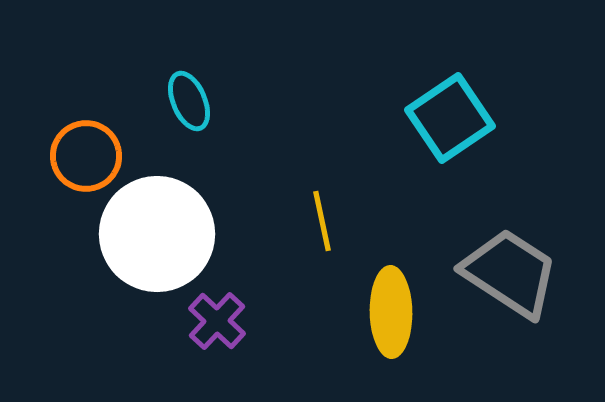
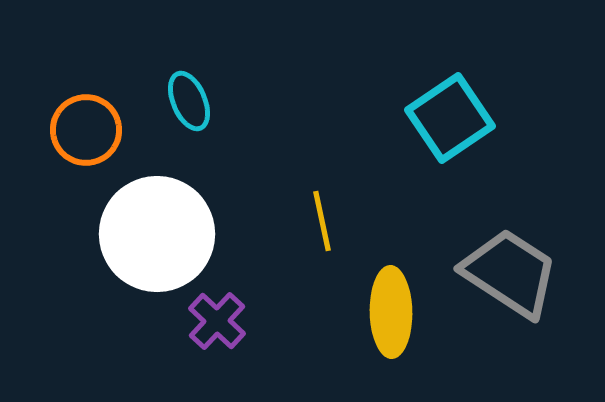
orange circle: moved 26 px up
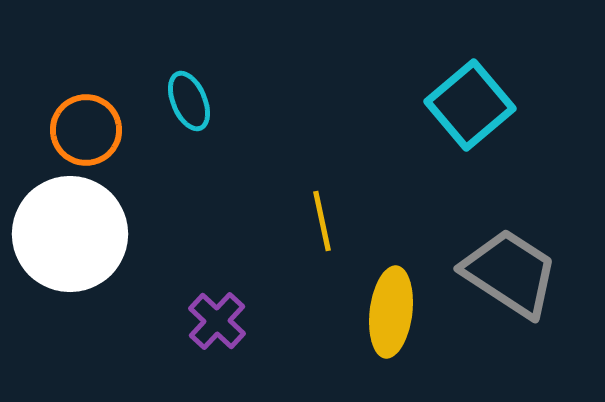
cyan square: moved 20 px right, 13 px up; rotated 6 degrees counterclockwise
white circle: moved 87 px left
yellow ellipse: rotated 8 degrees clockwise
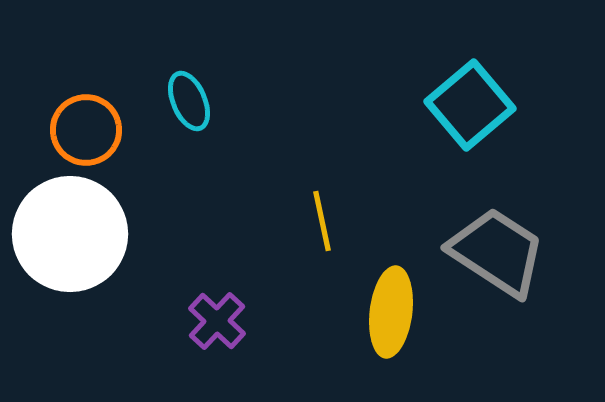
gray trapezoid: moved 13 px left, 21 px up
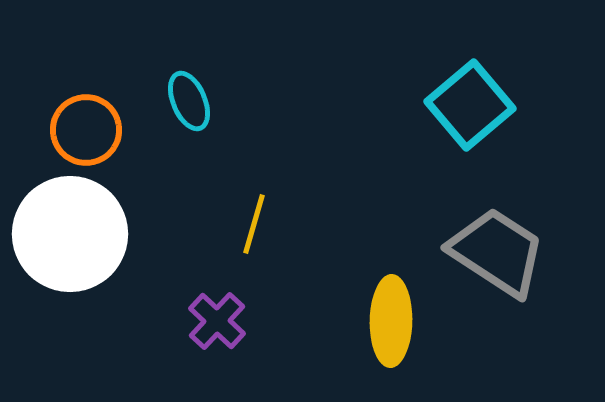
yellow line: moved 68 px left, 3 px down; rotated 28 degrees clockwise
yellow ellipse: moved 9 px down; rotated 6 degrees counterclockwise
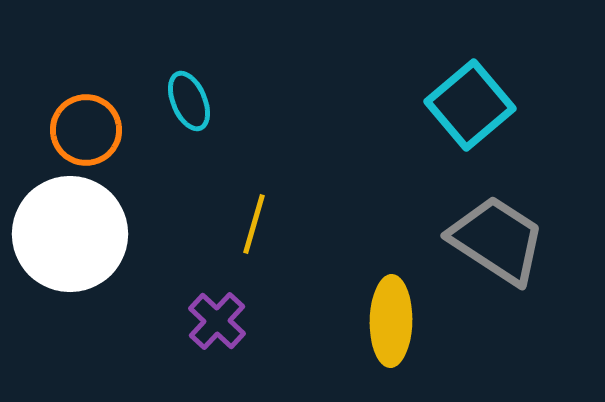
gray trapezoid: moved 12 px up
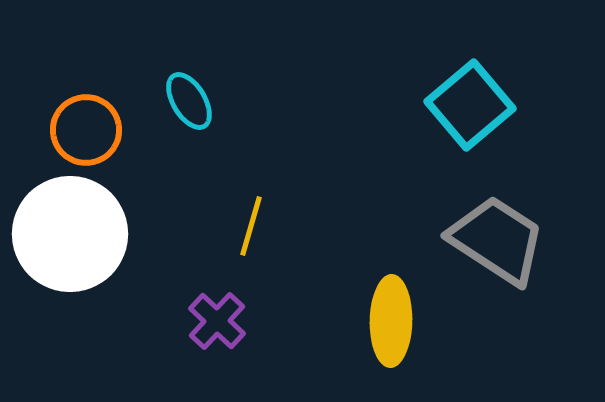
cyan ellipse: rotated 8 degrees counterclockwise
yellow line: moved 3 px left, 2 px down
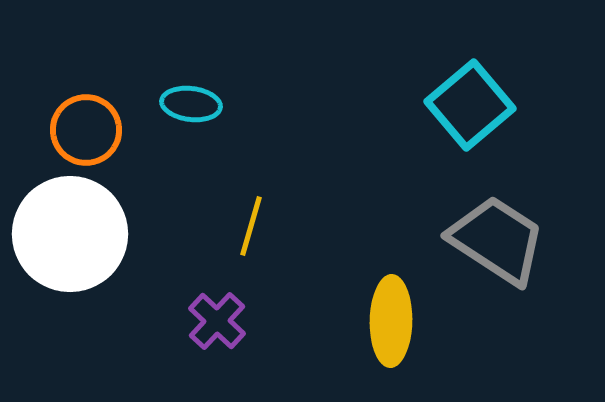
cyan ellipse: moved 2 px right, 3 px down; rotated 52 degrees counterclockwise
